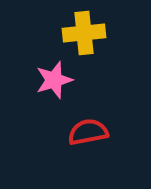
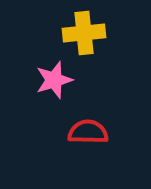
red semicircle: rotated 12 degrees clockwise
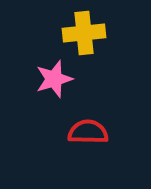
pink star: moved 1 px up
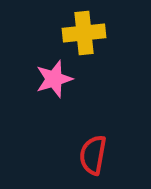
red semicircle: moved 5 px right, 23 px down; rotated 81 degrees counterclockwise
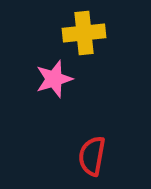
red semicircle: moved 1 px left, 1 px down
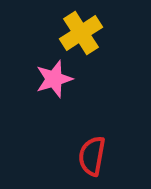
yellow cross: moved 3 px left; rotated 27 degrees counterclockwise
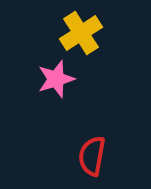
pink star: moved 2 px right
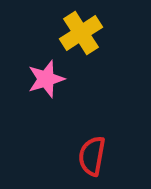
pink star: moved 10 px left
